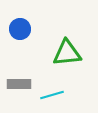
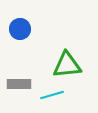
green triangle: moved 12 px down
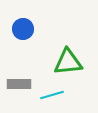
blue circle: moved 3 px right
green triangle: moved 1 px right, 3 px up
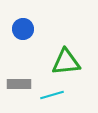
green triangle: moved 2 px left
